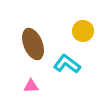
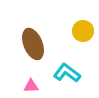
cyan L-shape: moved 9 px down
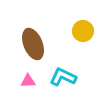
cyan L-shape: moved 4 px left, 4 px down; rotated 12 degrees counterclockwise
pink triangle: moved 3 px left, 5 px up
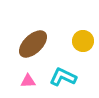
yellow circle: moved 10 px down
brown ellipse: rotated 68 degrees clockwise
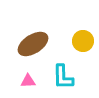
brown ellipse: rotated 12 degrees clockwise
cyan L-shape: rotated 116 degrees counterclockwise
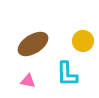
cyan L-shape: moved 4 px right, 3 px up
pink triangle: rotated 14 degrees clockwise
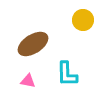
yellow circle: moved 21 px up
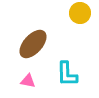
yellow circle: moved 3 px left, 7 px up
brown ellipse: rotated 16 degrees counterclockwise
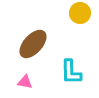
cyan L-shape: moved 4 px right, 2 px up
pink triangle: moved 3 px left, 1 px down
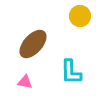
yellow circle: moved 3 px down
